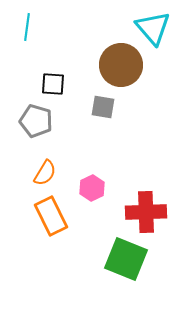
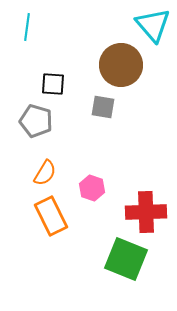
cyan triangle: moved 3 px up
pink hexagon: rotated 15 degrees counterclockwise
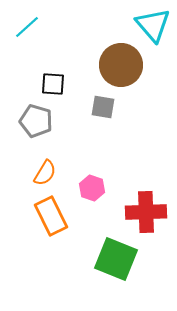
cyan line: rotated 40 degrees clockwise
green square: moved 10 px left
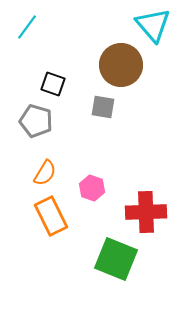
cyan line: rotated 12 degrees counterclockwise
black square: rotated 15 degrees clockwise
